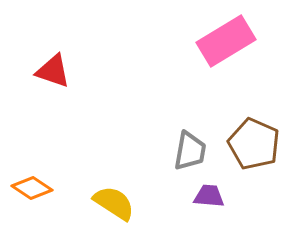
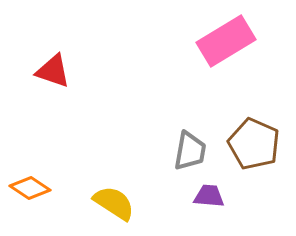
orange diamond: moved 2 px left
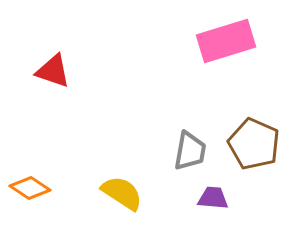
pink rectangle: rotated 14 degrees clockwise
purple trapezoid: moved 4 px right, 2 px down
yellow semicircle: moved 8 px right, 10 px up
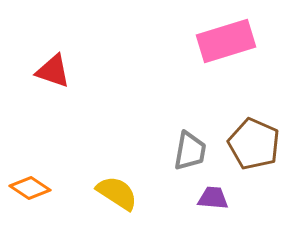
yellow semicircle: moved 5 px left
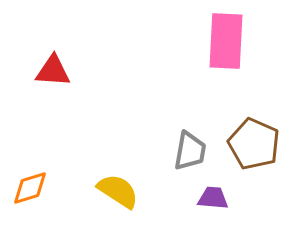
pink rectangle: rotated 70 degrees counterclockwise
red triangle: rotated 15 degrees counterclockwise
orange diamond: rotated 51 degrees counterclockwise
yellow semicircle: moved 1 px right, 2 px up
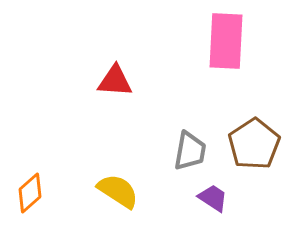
red triangle: moved 62 px right, 10 px down
brown pentagon: rotated 15 degrees clockwise
orange diamond: moved 5 px down; rotated 24 degrees counterclockwise
purple trapezoid: rotated 28 degrees clockwise
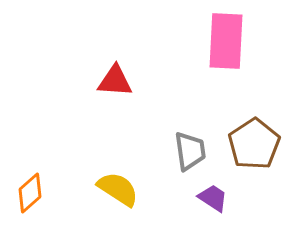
gray trapezoid: rotated 18 degrees counterclockwise
yellow semicircle: moved 2 px up
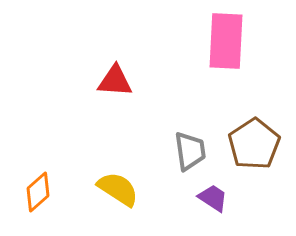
orange diamond: moved 8 px right, 1 px up
